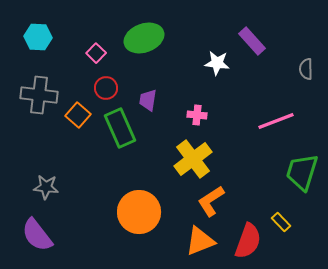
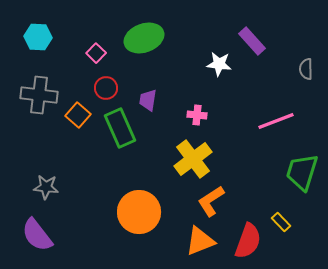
white star: moved 2 px right, 1 px down
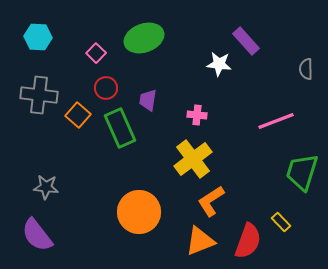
purple rectangle: moved 6 px left
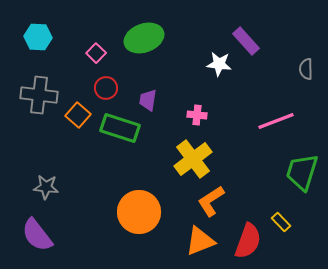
green rectangle: rotated 48 degrees counterclockwise
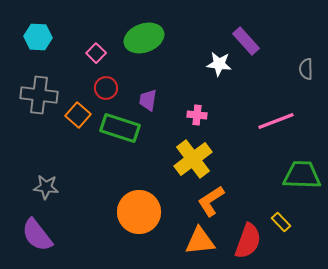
green trapezoid: moved 3 px down; rotated 75 degrees clockwise
orange triangle: rotated 16 degrees clockwise
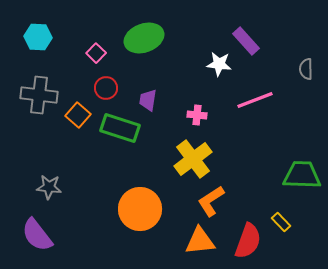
pink line: moved 21 px left, 21 px up
gray star: moved 3 px right
orange circle: moved 1 px right, 3 px up
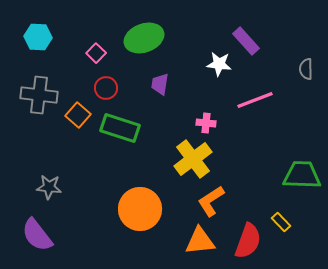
purple trapezoid: moved 12 px right, 16 px up
pink cross: moved 9 px right, 8 px down
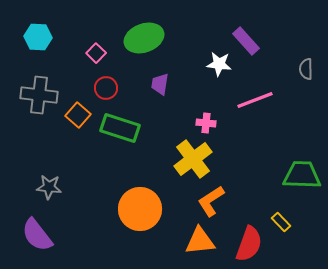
red semicircle: moved 1 px right, 3 px down
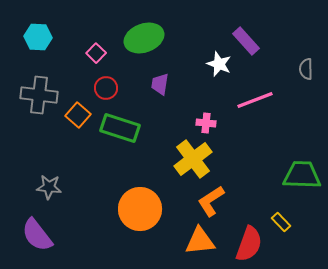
white star: rotated 15 degrees clockwise
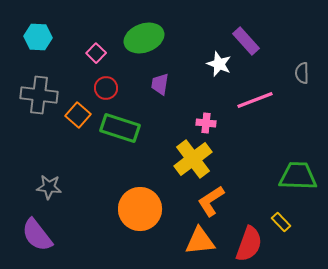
gray semicircle: moved 4 px left, 4 px down
green trapezoid: moved 4 px left, 1 px down
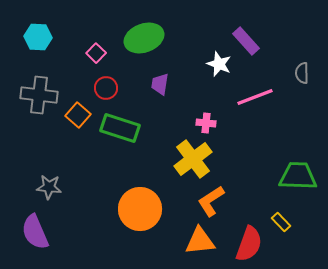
pink line: moved 3 px up
purple semicircle: moved 2 px left, 3 px up; rotated 15 degrees clockwise
